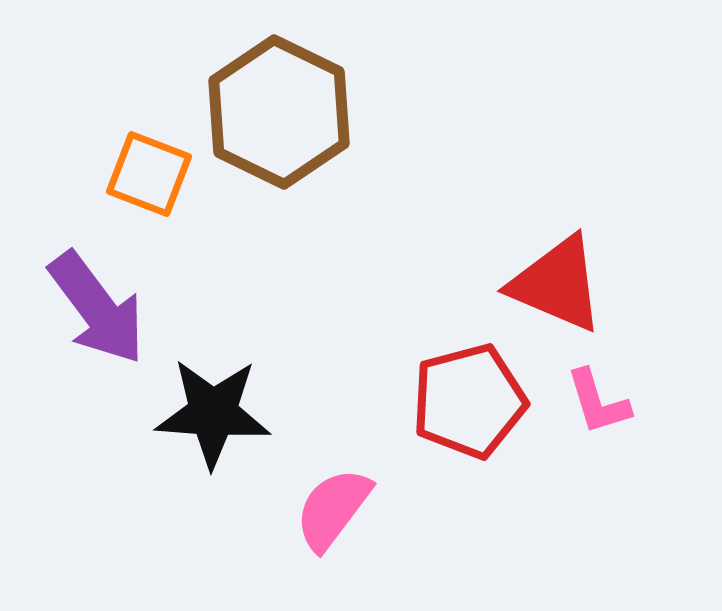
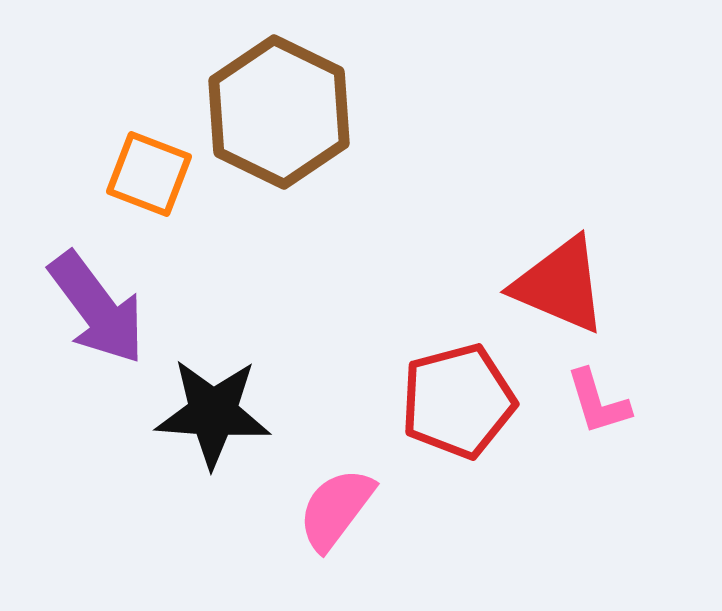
red triangle: moved 3 px right, 1 px down
red pentagon: moved 11 px left
pink semicircle: moved 3 px right
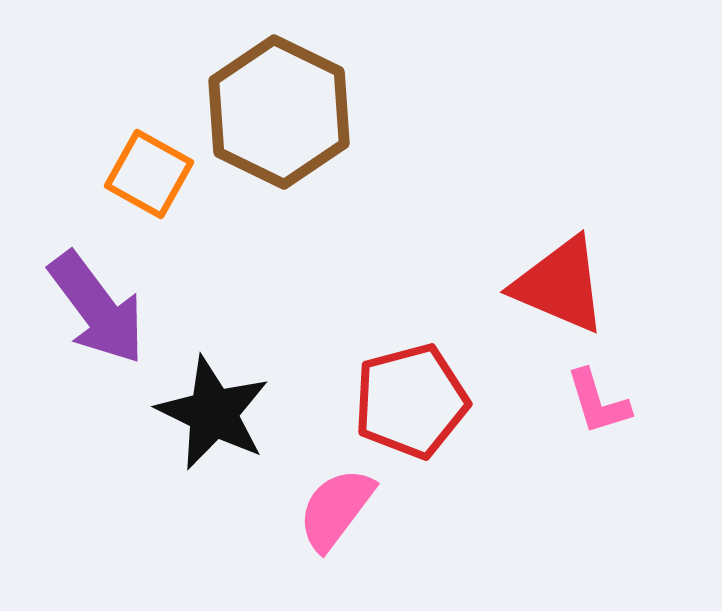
orange square: rotated 8 degrees clockwise
red pentagon: moved 47 px left
black star: rotated 22 degrees clockwise
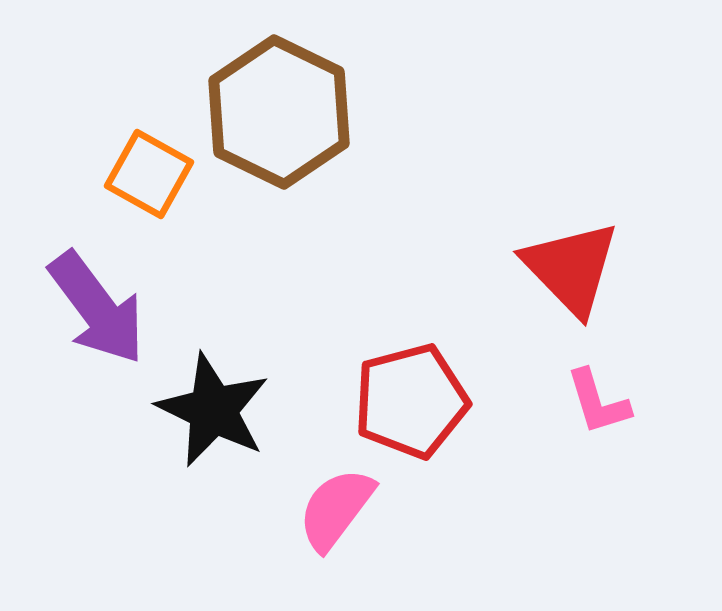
red triangle: moved 11 px right, 17 px up; rotated 23 degrees clockwise
black star: moved 3 px up
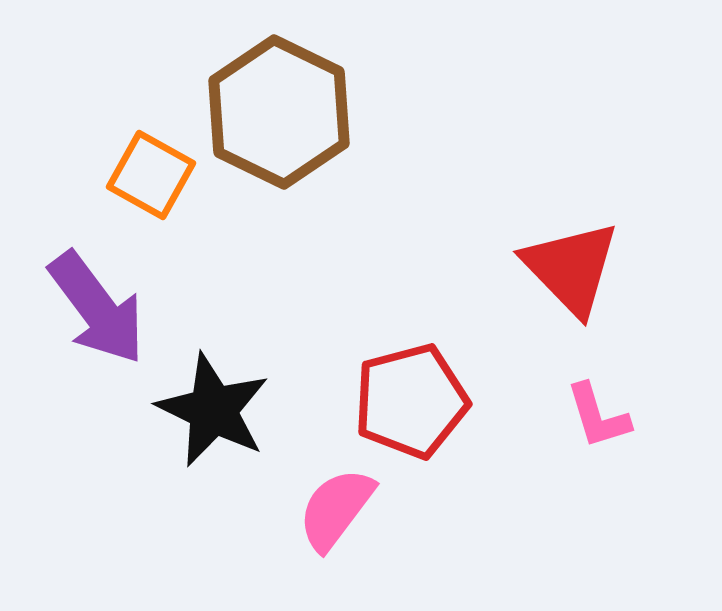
orange square: moved 2 px right, 1 px down
pink L-shape: moved 14 px down
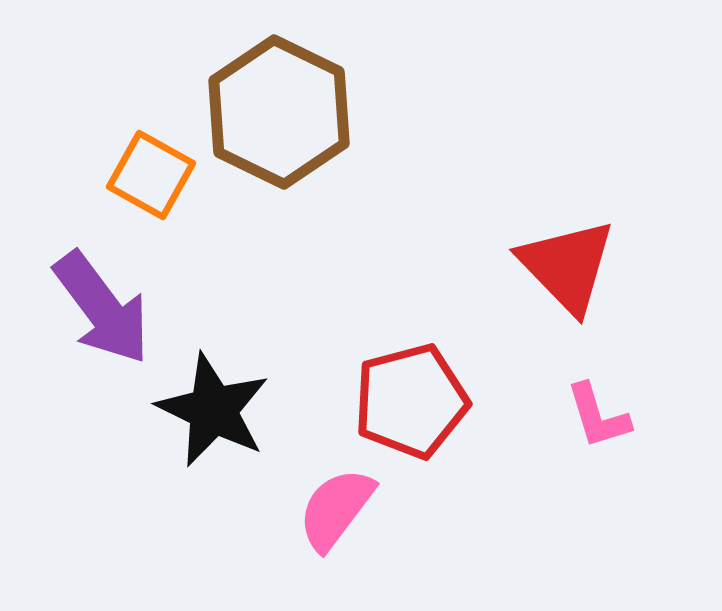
red triangle: moved 4 px left, 2 px up
purple arrow: moved 5 px right
